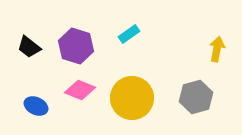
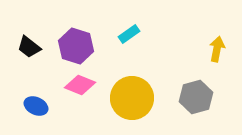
pink diamond: moved 5 px up
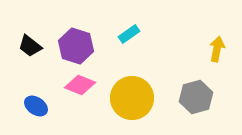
black trapezoid: moved 1 px right, 1 px up
blue ellipse: rotated 10 degrees clockwise
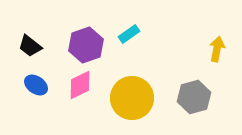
purple hexagon: moved 10 px right, 1 px up; rotated 24 degrees clockwise
pink diamond: rotated 48 degrees counterclockwise
gray hexagon: moved 2 px left
blue ellipse: moved 21 px up
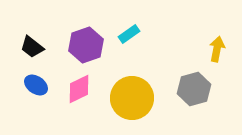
black trapezoid: moved 2 px right, 1 px down
pink diamond: moved 1 px left, 4 px down
gray hexagon: moved 8 px up
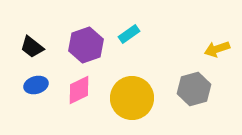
yellow arrow: rotated 120 degrees counterclockwise
blue ellipse: rotated 50 degrees counterclockwise
pink diamond: moved 1 px down
